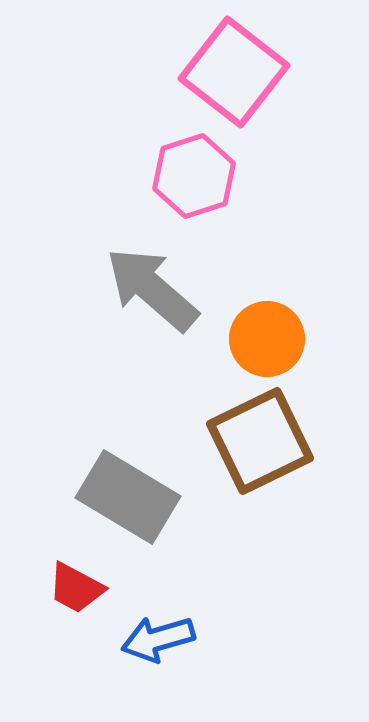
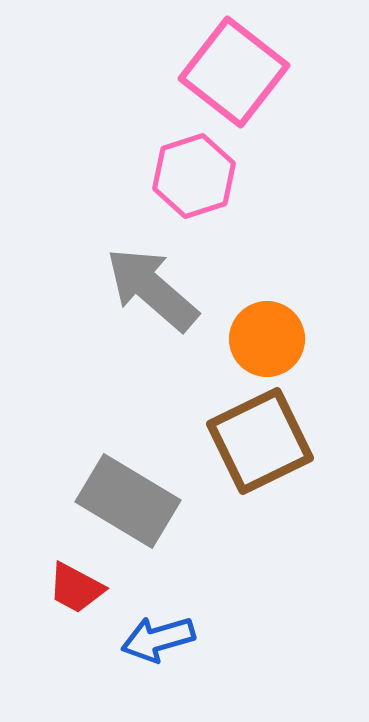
gray rectangle: moved 4 px down
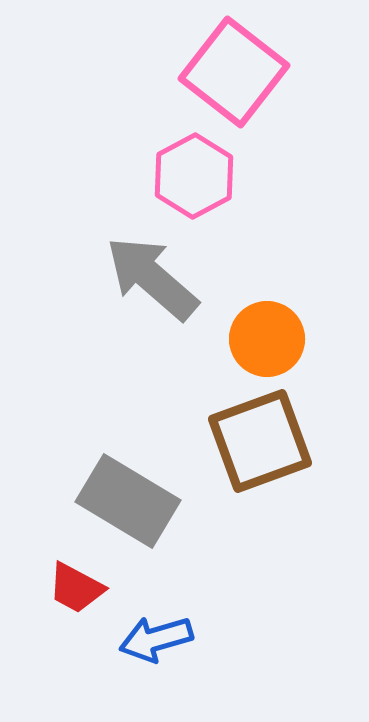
pink hexagon: rotated 10 degrees counterclockwise
gray arrow: moved 11 px up
brown square: rotated 6 degrees clockwise
blue arrow: moved 2 px left
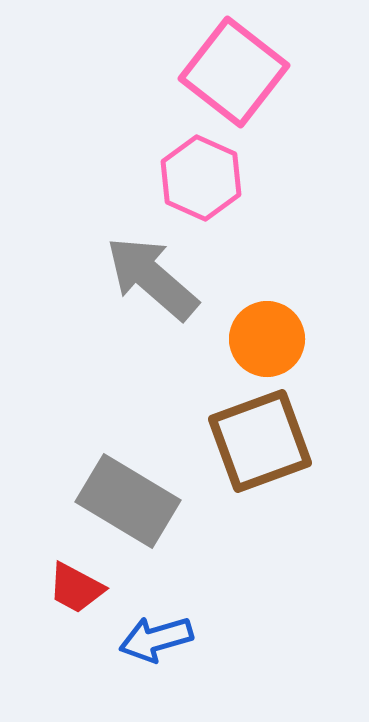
pink hexagon: moved 7 px right, 2 px down; rotated 8 degrees counterclockwise
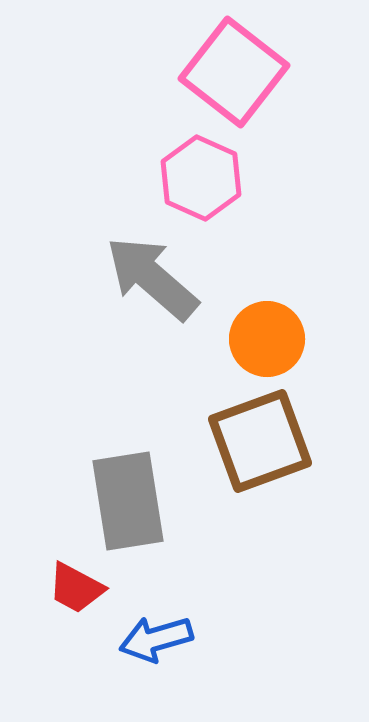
gray rectangle: rotated 50 degrees clockwise
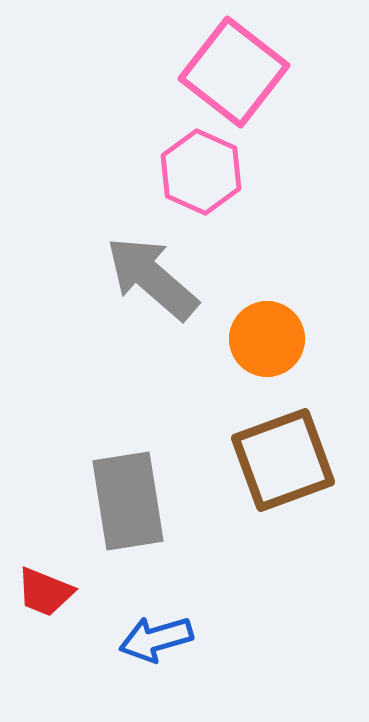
pink hexagon: moved 6 px up
brown square: moved 23 px right, 19 px down
red trapezoid: moved 31 px left, 4 px down; rotated 6 degrees counterclockwise
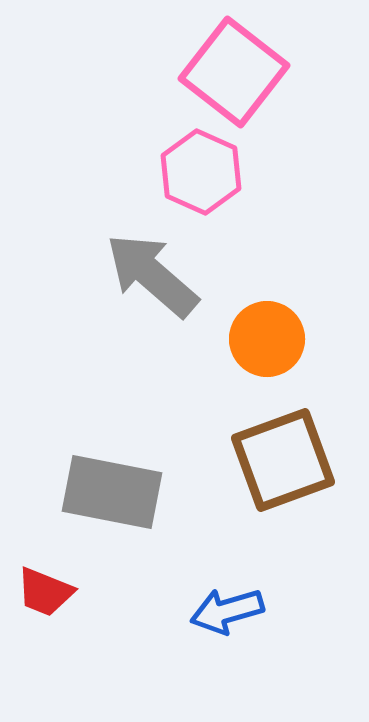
gray arrow: moved 3 px up
gray rectangle: moved 16 px left, 9 px up; rotated 70 degrees counterclockwise
blue arrow: moved 71 px right, 28 px up
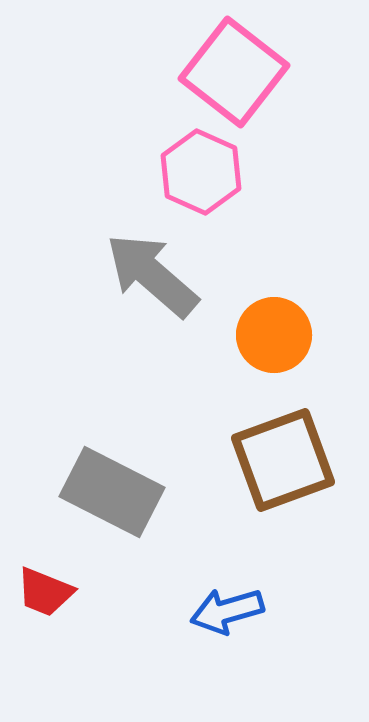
orange circle: moved 7 px right, 4 px up
gray rectangle: rotated 16 degrees clockwise
